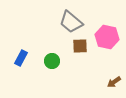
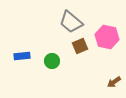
brown square: rotated 21 degrees counterclockwise
blue rectangle: moved 1 px right, 2 px up; rotated 56 degrees clockwise
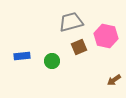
gray trapezoid: rotated 125 degrees clockwise
pink hexagon: moved 1 px left, 1 px up
brown square: moved 1 px left, 1 px down
brown arrow: moved 2 px up
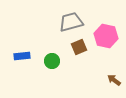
brown arrow: rotated 72 degrees clockwise
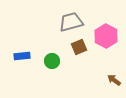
pink hexagon: rotated 15 degrees clockwise
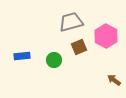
green circle: moved 2 px right, 1 px up
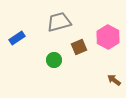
gray trapezoid: moved 12 px left
pink hexagon: moved 2 px right, 1 px down
blue rectangle: moved 5 px left, 18 px up; rotated 28 degrees counterclockwise
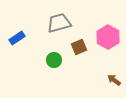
gray trapezoid: moved 1 px down
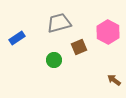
pink hexagon: moved 5 px up
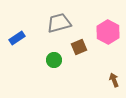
brown arrow: rotated 32 degrees clockwise
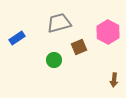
brown arrow: rotated 152 degrees counterclockwise
